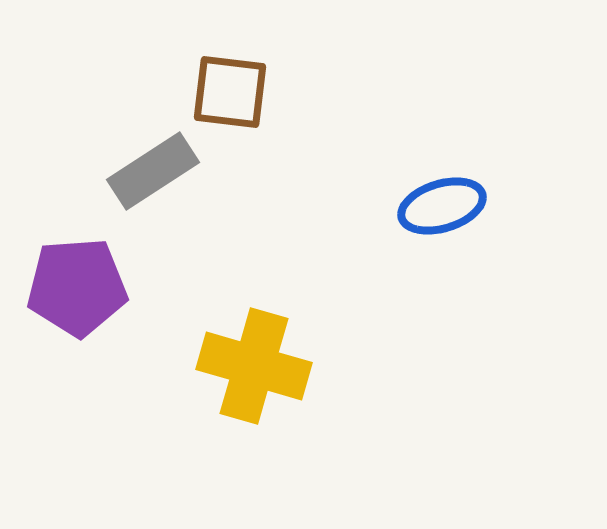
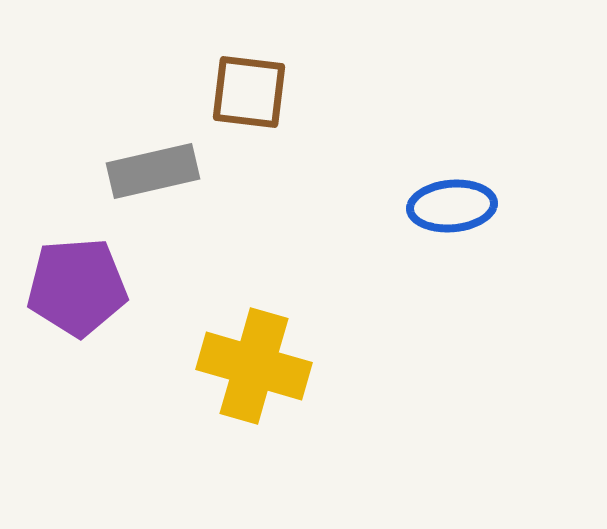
brown square: moved 19 px right
gray rectangle: rotated 20 degrees clockwise
blue ellipse: moved 10 px right; rotated 12 degrees clockwise
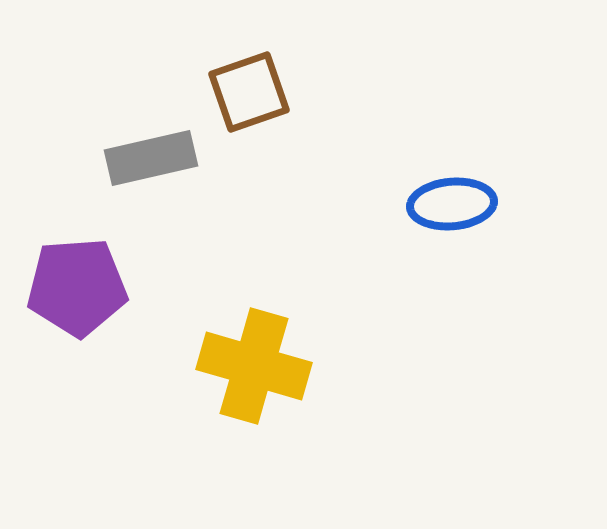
brown square: rotated 26 degrees counterclockwise
gray rectangle: moved 2 px left, 13 px up
blue ellipse: moved 2 px up
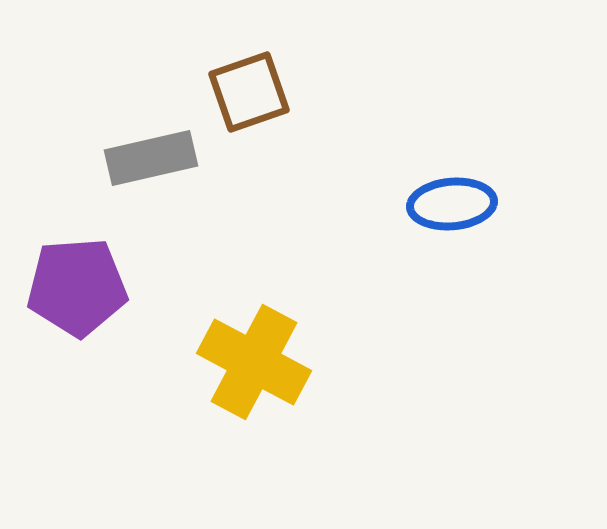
yellow cross: moved 4 px up; rotated 12 degrees clockwise
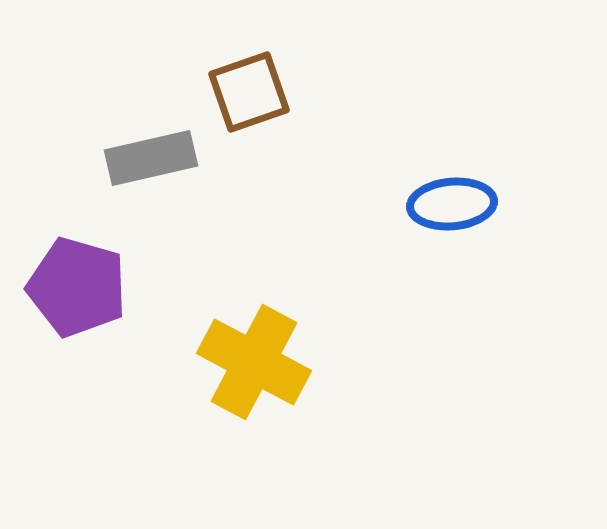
purple pentagon: rotated 20 degrees clockwise
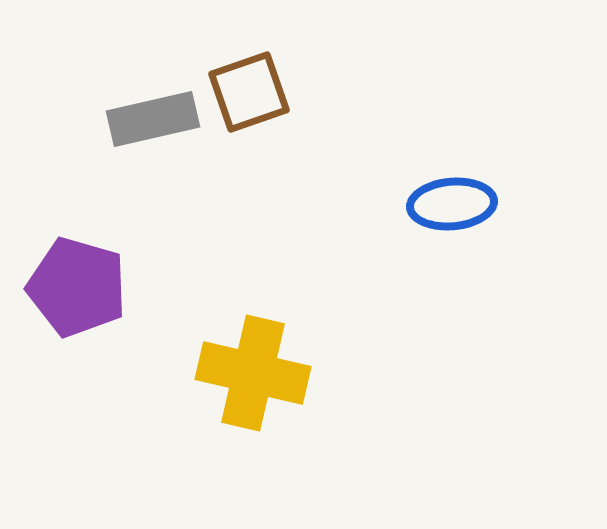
gray rectangle: moved 2 px right, 39 px up
yellow cross: moved 1 px left, 11 px down; rotated 15 degrees counterclockwise
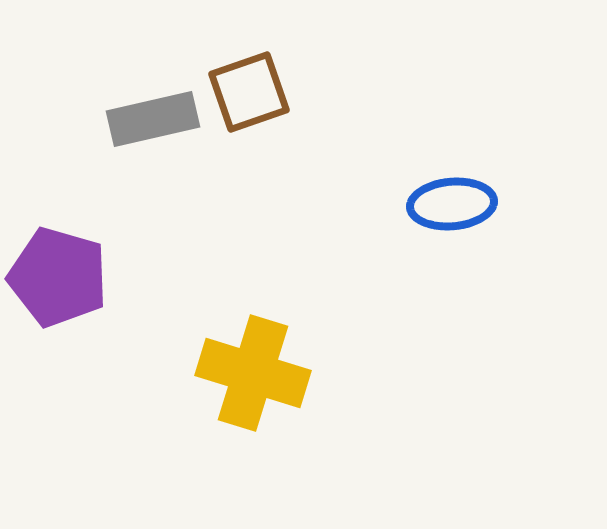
purple pentagon: moved 19 px left, 10 px up
yellow cross: rotated 4 degrees clockwise
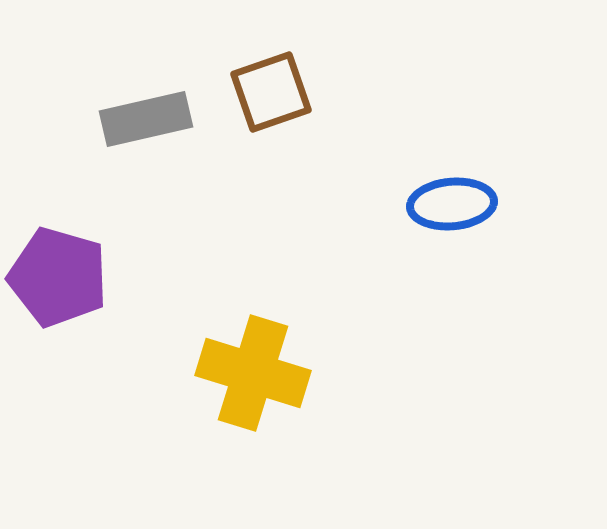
brown square: moved 22 px right
gray rectangle: moved 7 px left
